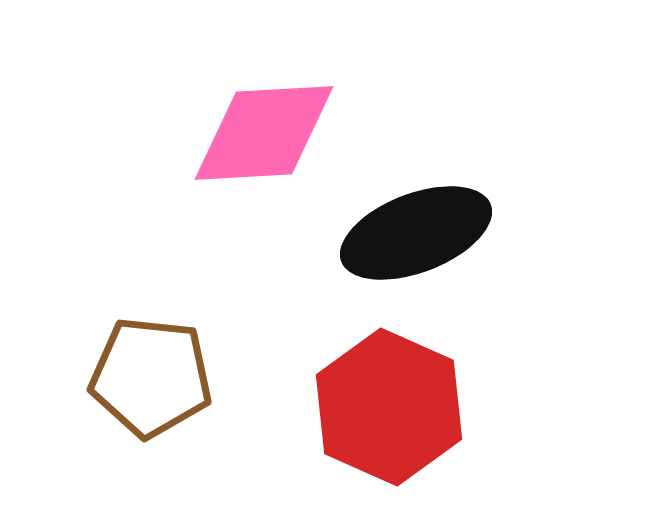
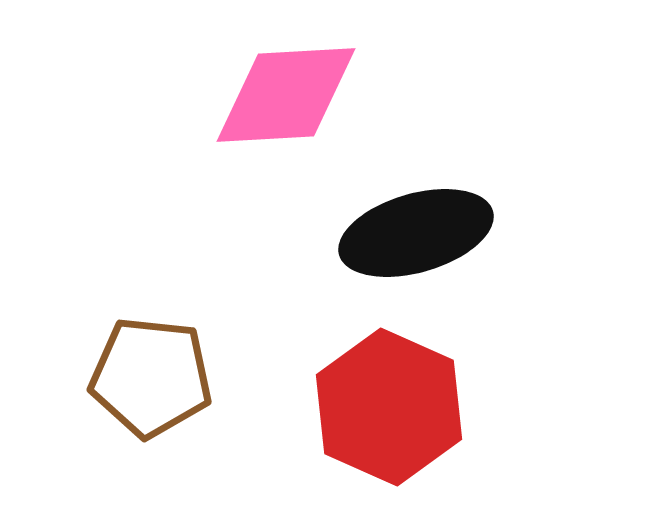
pink diamond: moved 22 px right, 38 px up
black ellipse: rotated 5 degrees clockwise
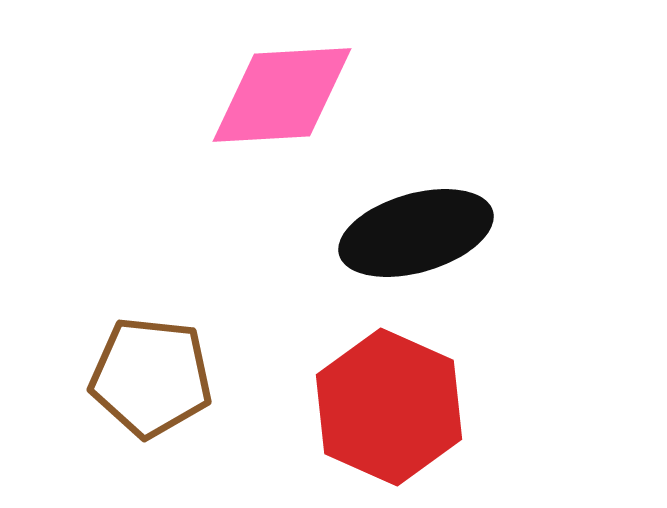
pink diamond: moved 4 px left
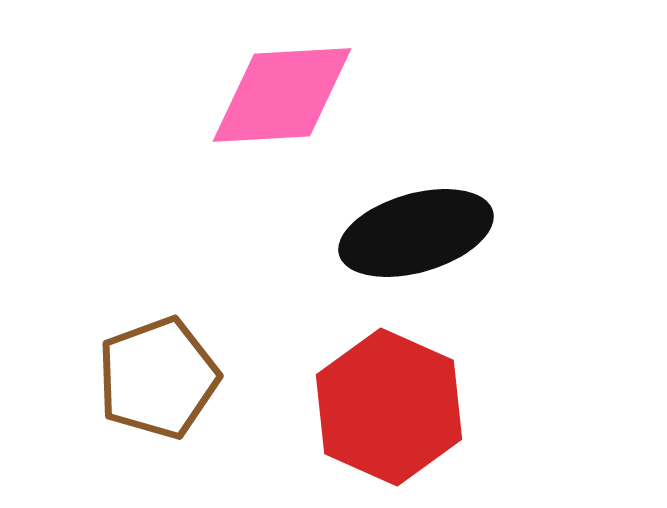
brown pentagon: moved 7 px right, 1 px down; rotated 26 degrees counterclockwise
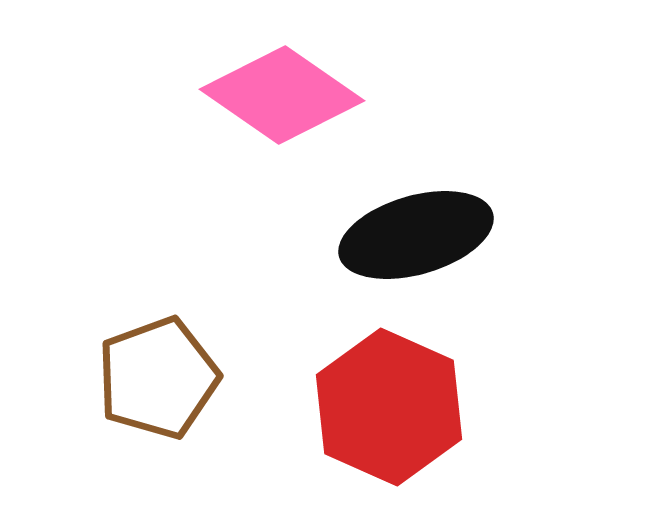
pink diamond: rotated 38 degrees clockwise
black ellipse: moved 2 px down
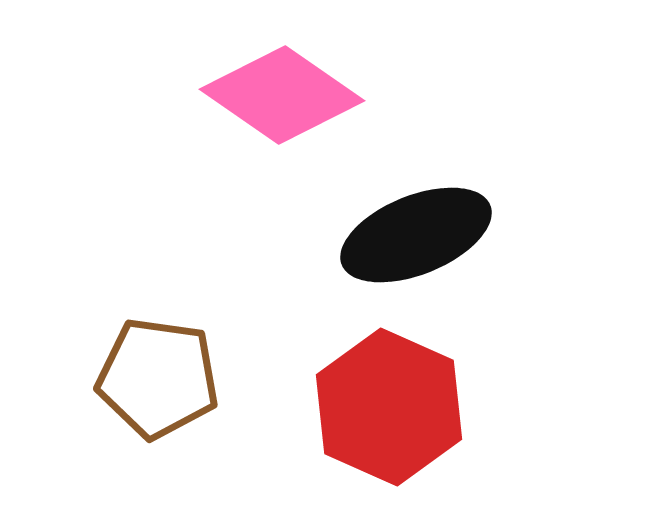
black ellipse: rotated 6 degrees counterclockwise
brown pentagon: rotated 28 degrees clockwise
